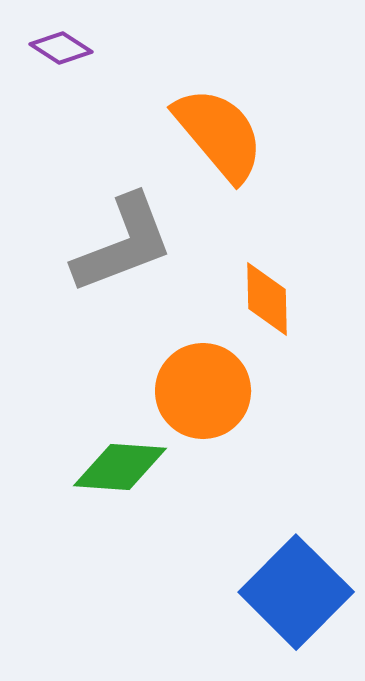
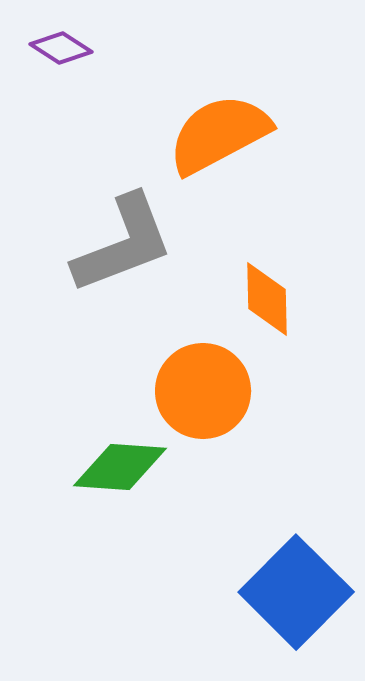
orange semicircle: rotated 78 degrees counterclockwise
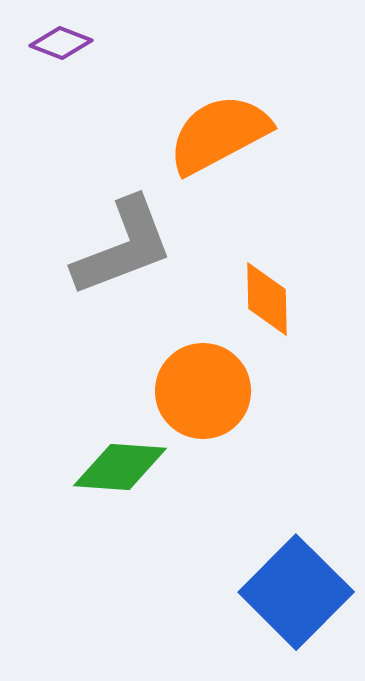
purple diamond: moved 5 px up; rotated 12 degrees counterclockwise
gray L-shape: moved 3 px down
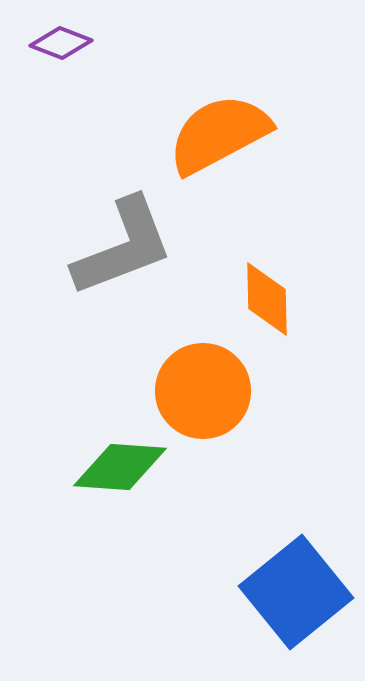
blue square: rotated 6 degrees clockwise
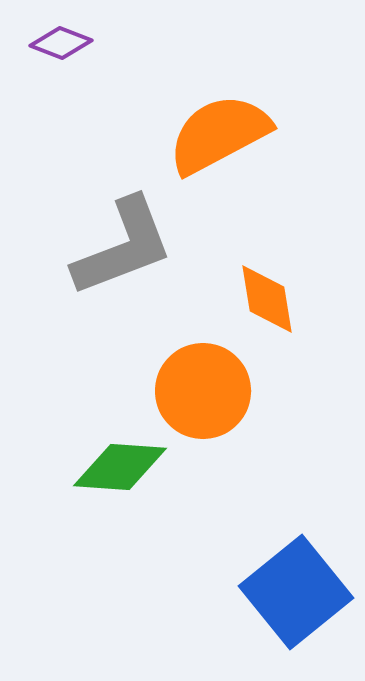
orange diamond: rotated 8 degrees counterclockwise
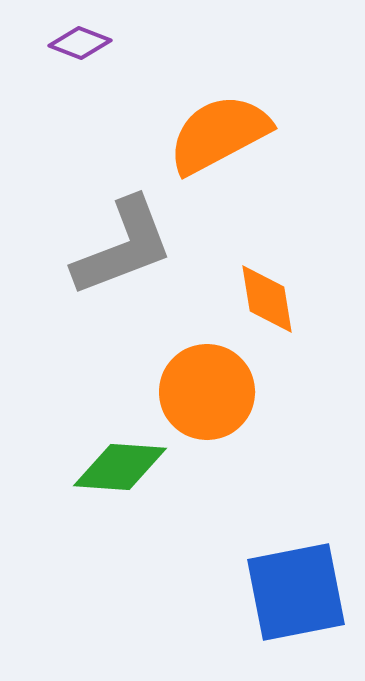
purple diamond: moved 19 px right
orange circle: moved 4 px right, 1 px down
blue square: rotated 28 degrees clockwise
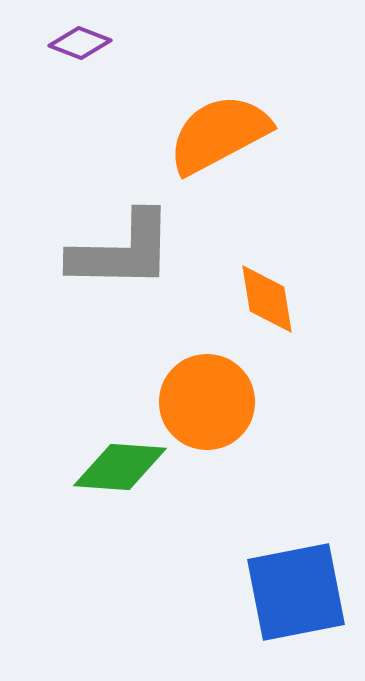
gray L-shape: moved 1 px left, 4 px down; rotated 22 degrees clockwise
orange circle: moved 10 px down
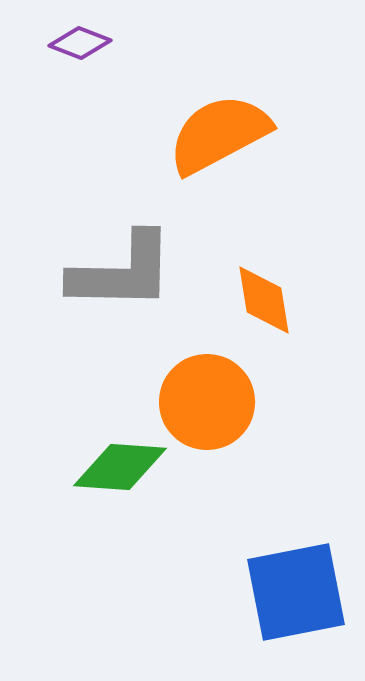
gray L-shape: moved 21 px down
orange diamond: moved 3 px left, 1 px down
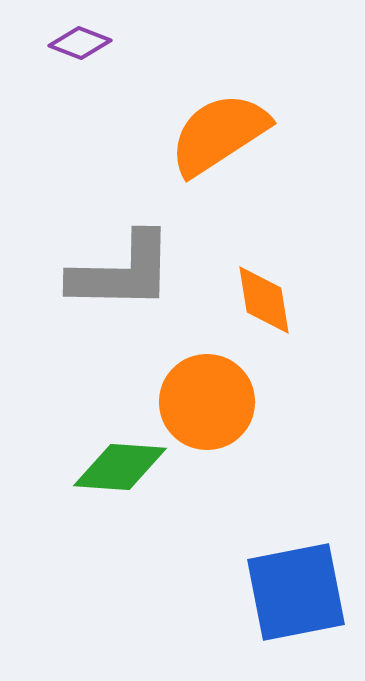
orange semicircle: rotated 5 degrees counterclockwise
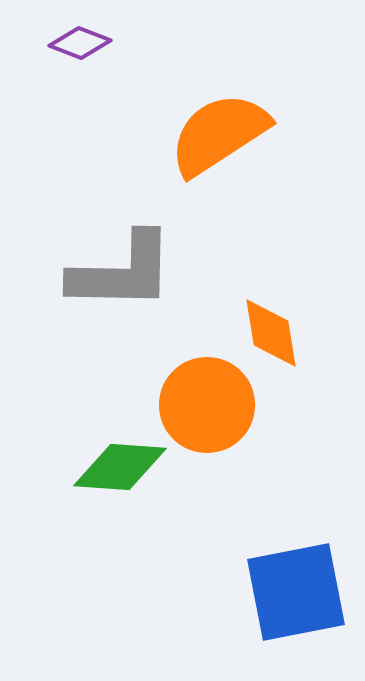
orange diamond: moved 7 px right, 33 px down
orange circle: moved 3 px down
